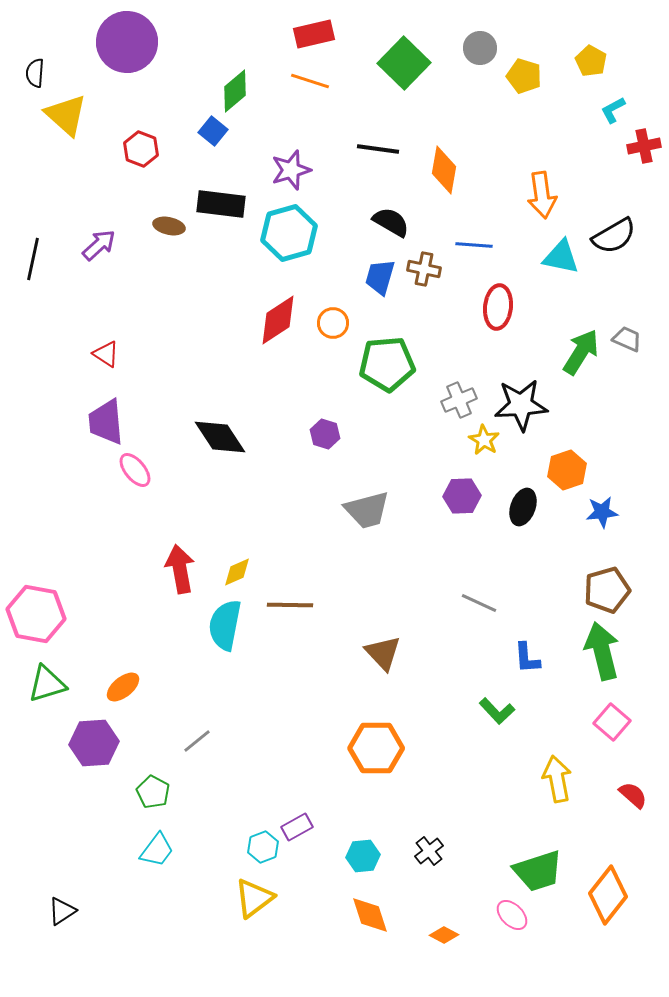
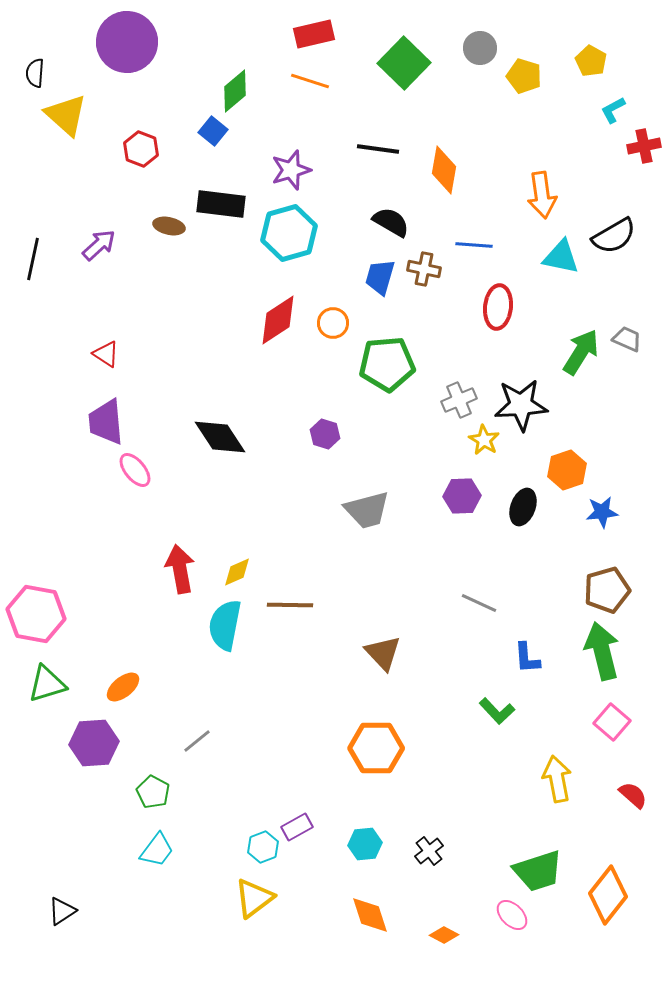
cyan hexagon at (363, 856): moved 2 px right, 12 px up
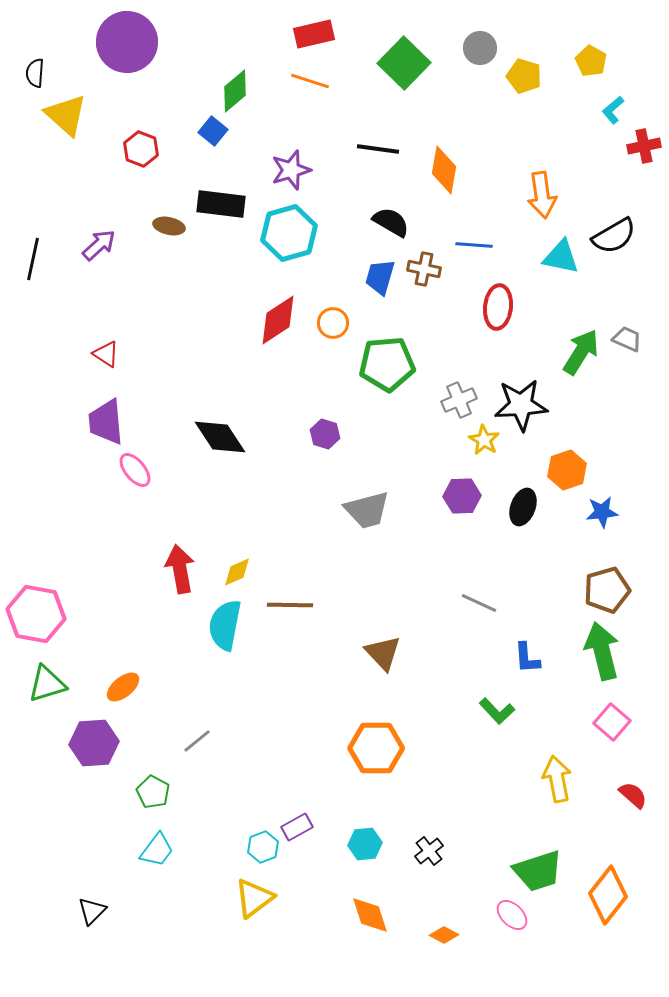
cyan L-shape at (613, 110): rotated 12 degrees counterclockwise
black triangle at (62, 911): moved 30 px right; rotated 12 degrees counterclockwise
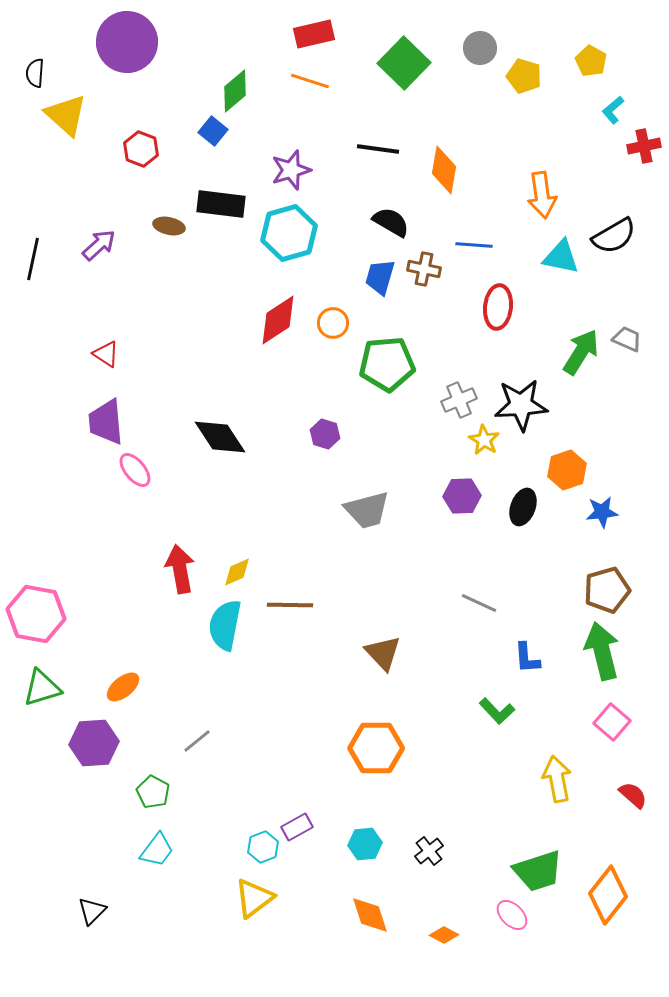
green triangle at (47, 684): moved 5 px left, 4 px down
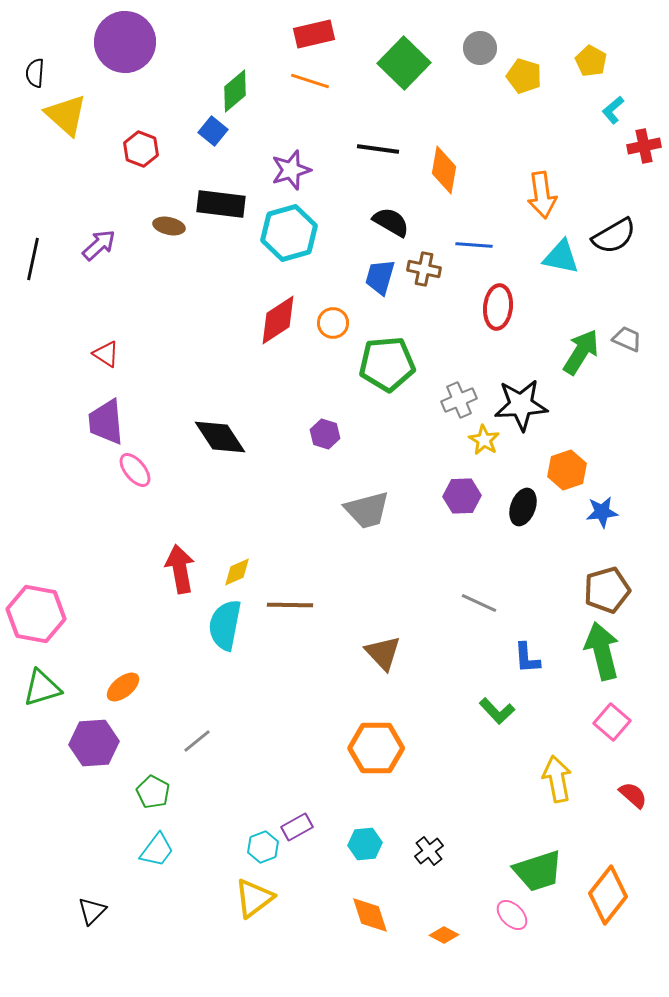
purple circle at (127, 42): moved 2 px left
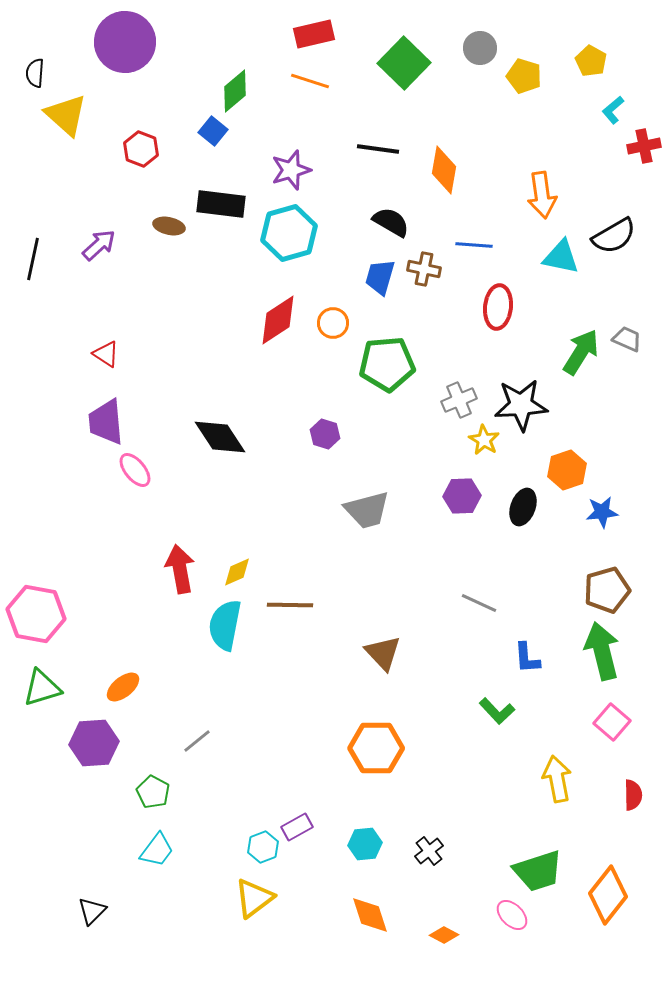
red semicircle at (633, 795): rotated 48 degrees clockwise
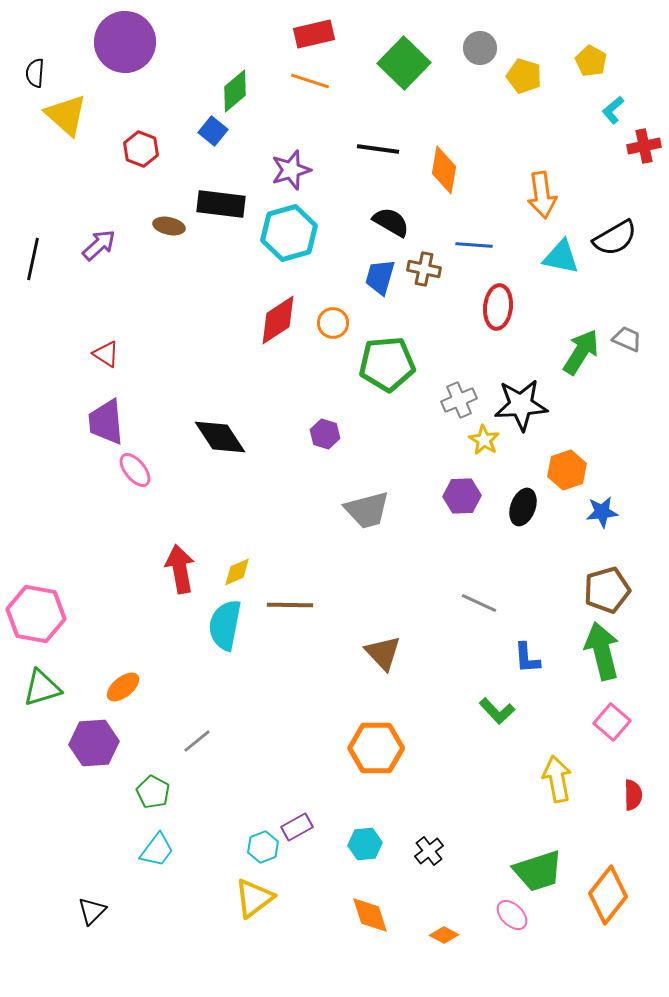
black semicircle at (614, 236): moved 1 px right, 2 px down
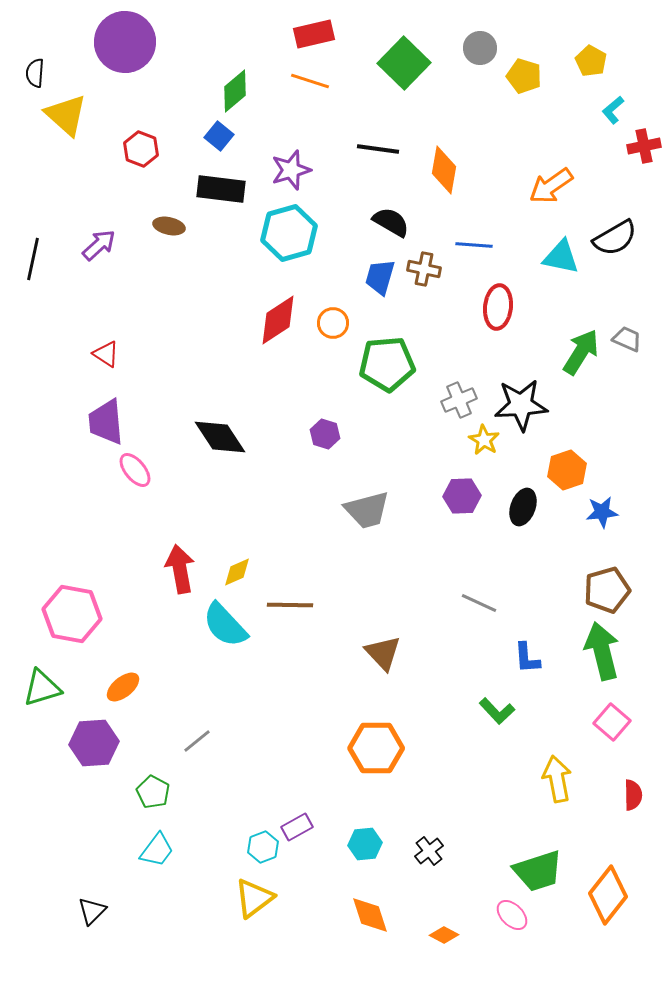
blue square at (213, 131): moved 6 px right, 5 px down
orange arrow at (542, 195): moved 9 px right, 9 px up; rotated 63 degrees clockwise
black rectangle at (221, 204): moved 15 px up
pink hexagon at (36, 614): moved 36 px right
cyan semicircle at (225, 625): rotated 54 degrees counterclockwise
